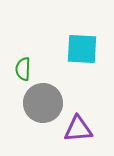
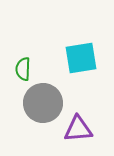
cyan square: moved 1 px left, 9 px down; rotated 12 degrees counterclockwise
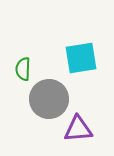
gray circle: moved 6 px right, 4 px up
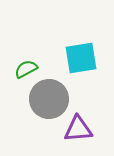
green semicircle: moved 3 px right; rotated 60 degrees clockwise
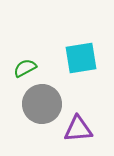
green semicircle: moved 1 px left, 1 px up
gray circle: moved 7 px left, 5 px down
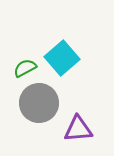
cyan square: moved 19 px left; rotated 32 degrees counterclockwise
gray circle: moved 3 px left, 1 px up
